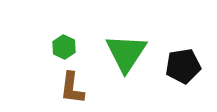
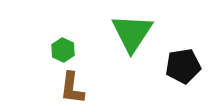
green hexagon: moved 1 px left, 3 px down
green triangle: moved 6 px right, 20 px up
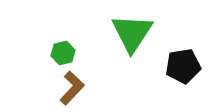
green hexagon: moved 3 px down; rotated 20 degrees clockwise
brown L-shape: rotated 144 degrees counterclockwise
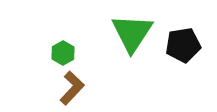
green hexagon: rotated 15 degrees counterclockwise
black pentagon: moved 21 px up
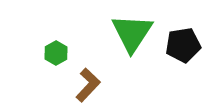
green hexagon: moved 7 px left
brown L-shape: moved 16 px right, 3 px up
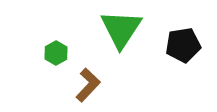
green triangle: moved 11 px left, 4 px up
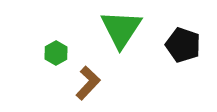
black pentagon: rotated 28 degrees clockwise
brown L-shape: moved 2 px up
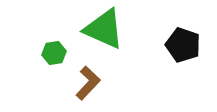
green triangle: moved 17 px left; rotated 39 degrees counterclockwise
green hexagon: moved 2 px left; rotated 20 degrees clockwise
